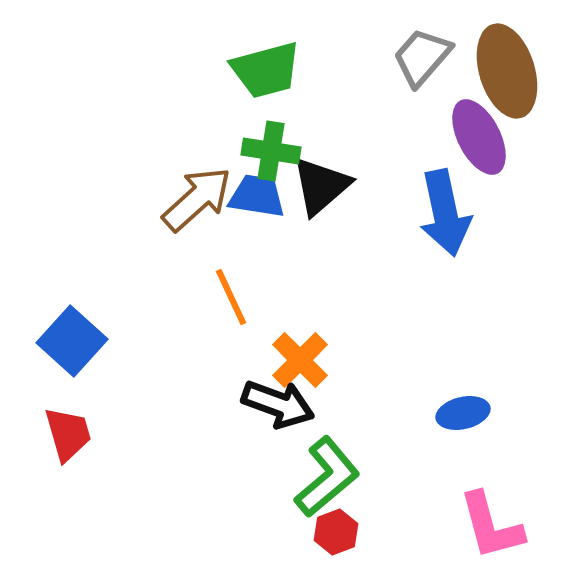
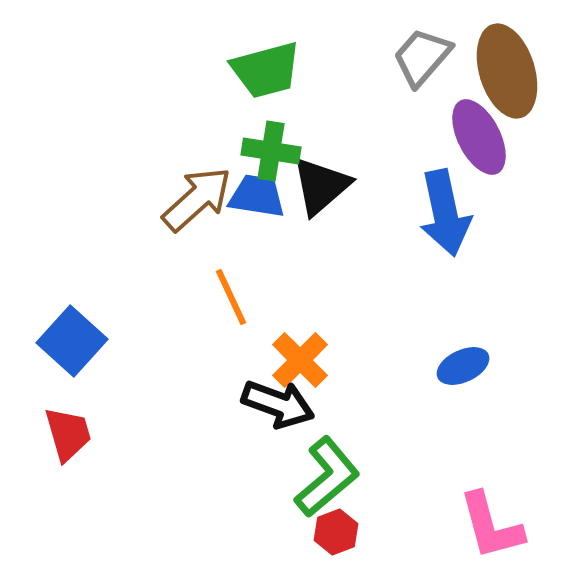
blue ellipse: moved 47 px up; rotated 12 degrees counterclockwise
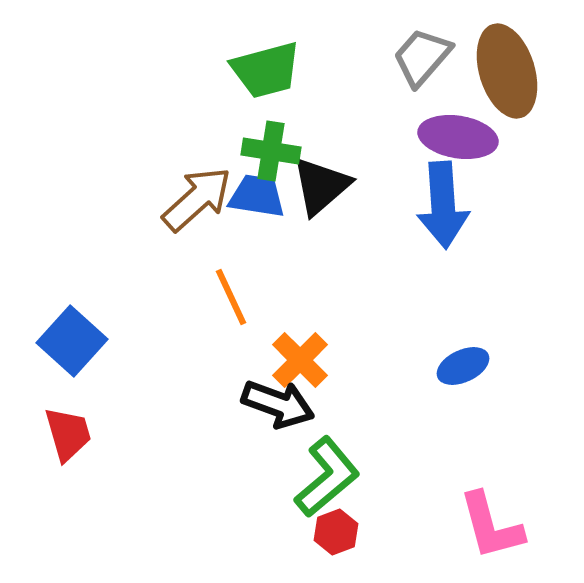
purple ellipse: moved 21 px left; rotated 54 degrees counterclockwise
blue arrow: moved 2 px left, 8 px up; rotated 8 degrees clockwise
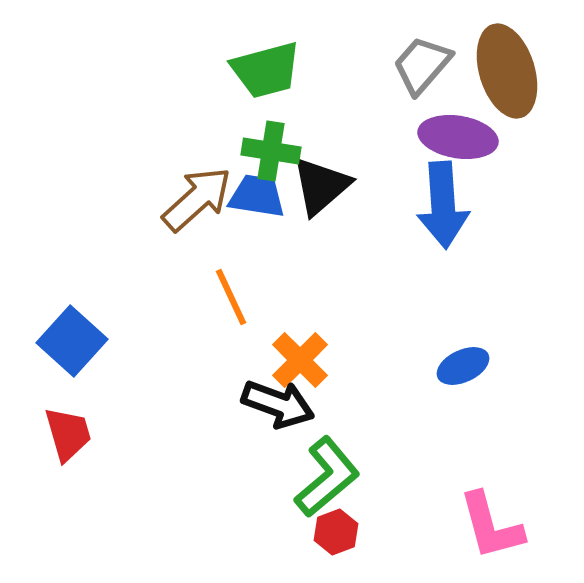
gray trapezoid: moved 8 px down
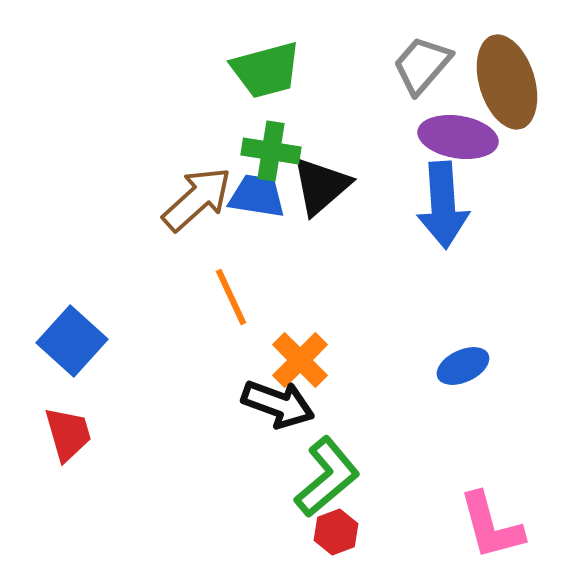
brown ellipse: moved 11 px down
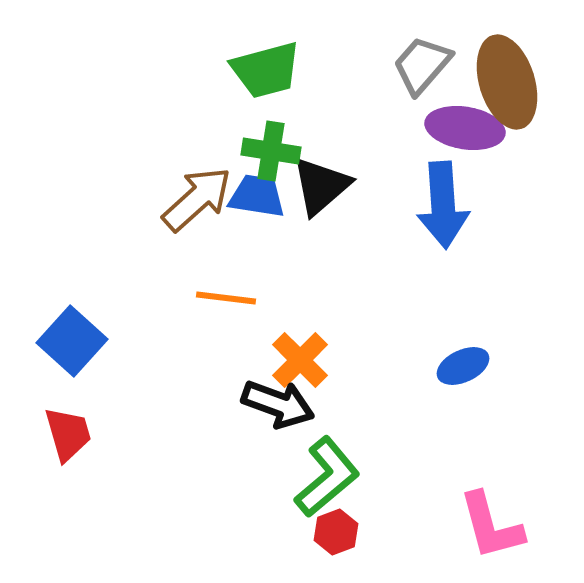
purple ellipse: moved 7 px right, 9 px up
orange line: moved 5 px left, 1 px down; rotated 58 degrees counterclockwise
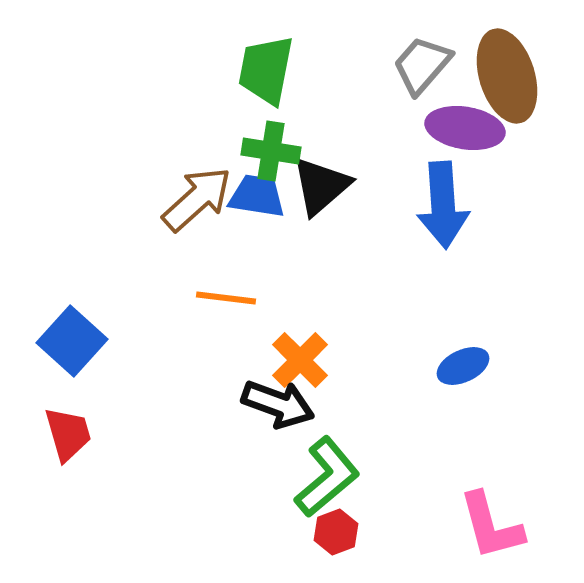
green trapezoid: rotated 116 degrees clockwise
brown ellipse: moved 6 px up
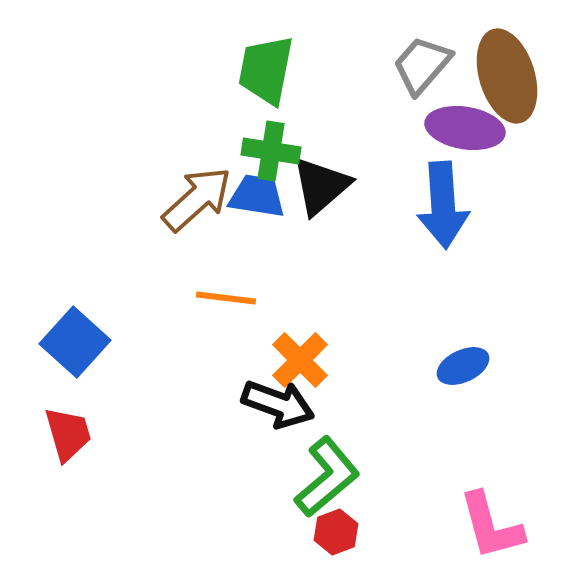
blue square: moved 3 px right, 1 px down
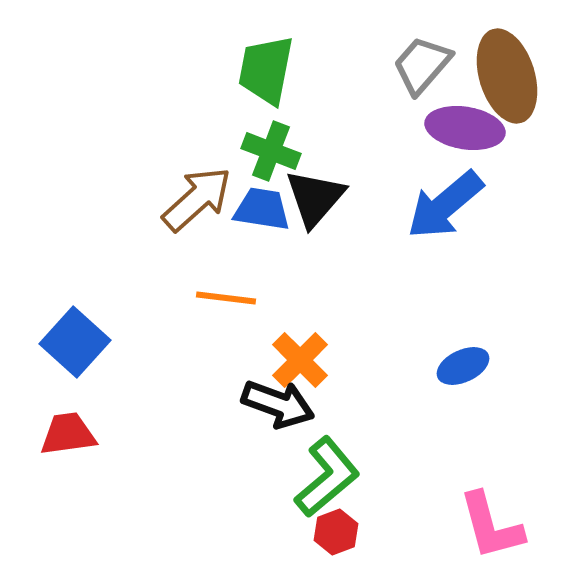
green cross: rotated 12 degrees clockwise
black triangle: moved 6 px left, 12 px down; rotated 8 degrees counterclockwise
blue trapezoid: moved 5 px right, 13 px down
blue arrow: moved 2 px right; rotated 54 degrees clockwise
red trapezoid: rotated 82 degrees counterclockwise
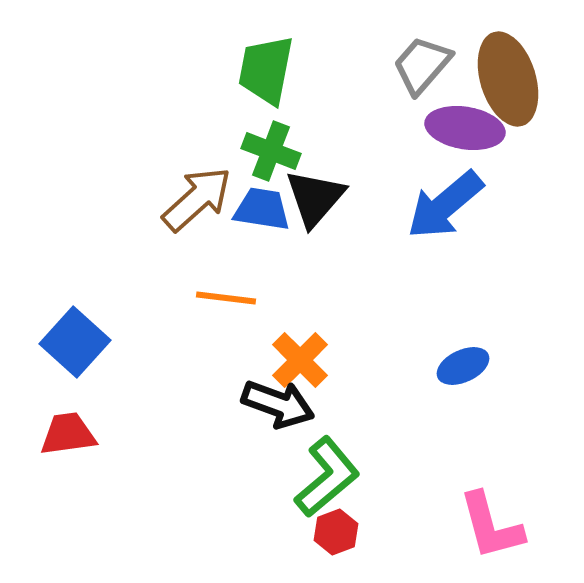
brown ellipse: moved 1 px right, 3 px down
